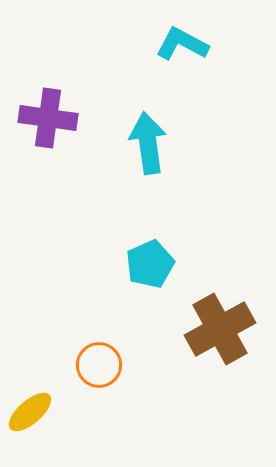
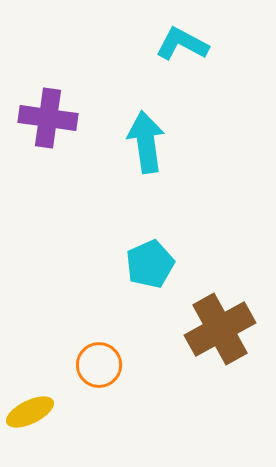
cyan arrow: moved 2 px left, 1 px up
yellow ellipse: rotated 15 degrees clockwise
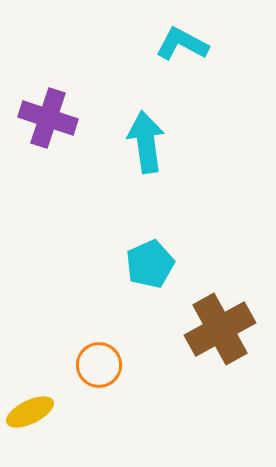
purple cross: rotated 10 degrees clockwise
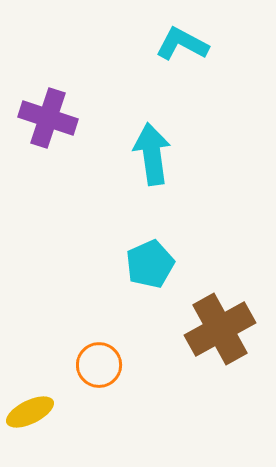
cyan arrow: moved 6 px right, 12 px down
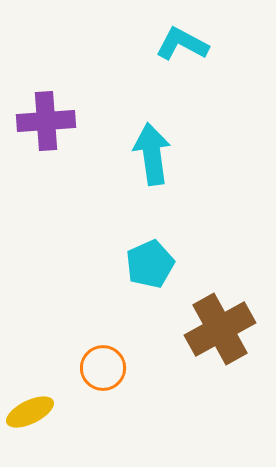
purple cross: moved 2 px left, 3 px down; rotated 22 degrees counterclockwise
orange circle: moved 4 px right, 3 px down
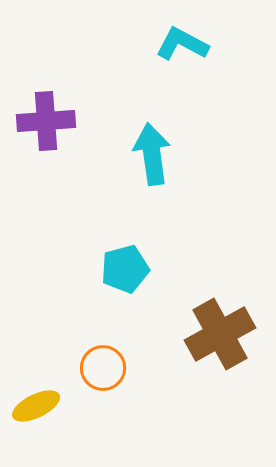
cyan pentagon: moved 25 px left, 5 px down; rotated 9 degrees clockwise
brown cross: moved 5 px down
yellow ellipse: moved 6 px right, 6 px up
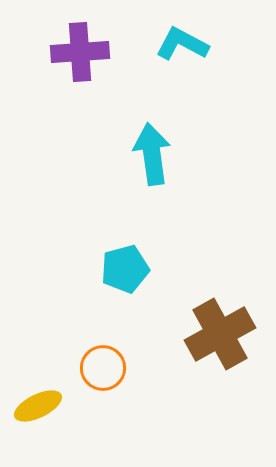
purple cross: moved 34 px right, 69 px up
yellow ellipse: moved 2 px right
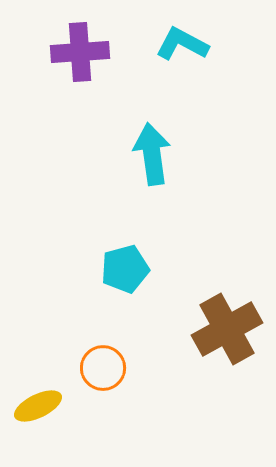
brown cross: moved 7 px right, 5 px up
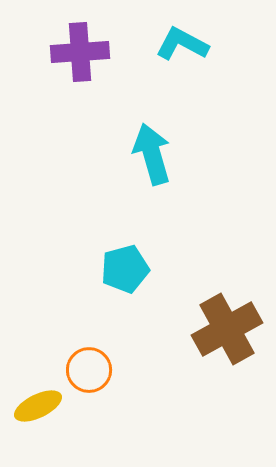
cyan arrow: rotated 8 degrees counterclockwise
orange circle: moved 14 px left, 2 px down
